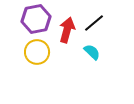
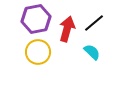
red arrow: moved 1 px up
yellow circle: moved 1 px right
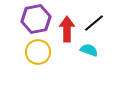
red arrow: rotated 15 degrees counterclockwise
cyan semicircle: moved 3 px left, 2 px up; rotated 24 degrees counterclockwise
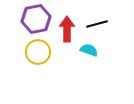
black line: moved 3 px right, 1 px down; rotated 25 degrees clockwise
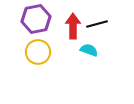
red arrow: moved 6 px right, 3 px up
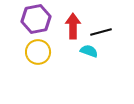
black line: moved 4 px right, 8 px down
cyan semicircle: moved 1 px down
